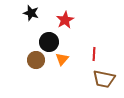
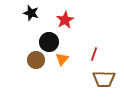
red line: rotated 16 degrees clockwise
brown trapezoid: rotated 10 degrees counterclockwise
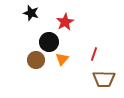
red star: moved 2 px down
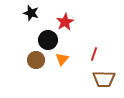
black circle: moved 1 px left, 2 px up
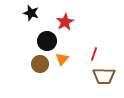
black circle: moved 1 px left, 1 px down
brown circle: moved 4 px right, 4 px down
brown trapezoid: moved 3 px up
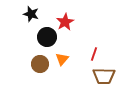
black star: moved 1 px down
black circle: moved 4 px up
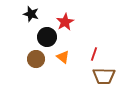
orange triangle: moved 1 px right, 2 px up; rotated 32 degrees counterclockwise
brown circle: moved 4 px left, 5 px up
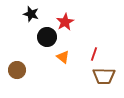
brown circle: moved 19 px left, 11 px down
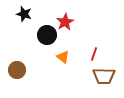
black star: moved 7 px left
black circle: moved 2 px up
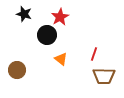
red star: moved 5 px left, 5 px up
orange triangle: moved 2 px left, 2 px down
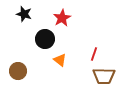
red star: moved 2 px right, 1 px down
black circle: moved 2 px left, 4 px down
orange triangle: moved 1 px left, 1 px down
brown circle: moved 1 px right, 1 px down
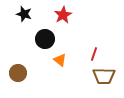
red star: moved 1 px right, 3 px up
brown circle: moved 2 px down
